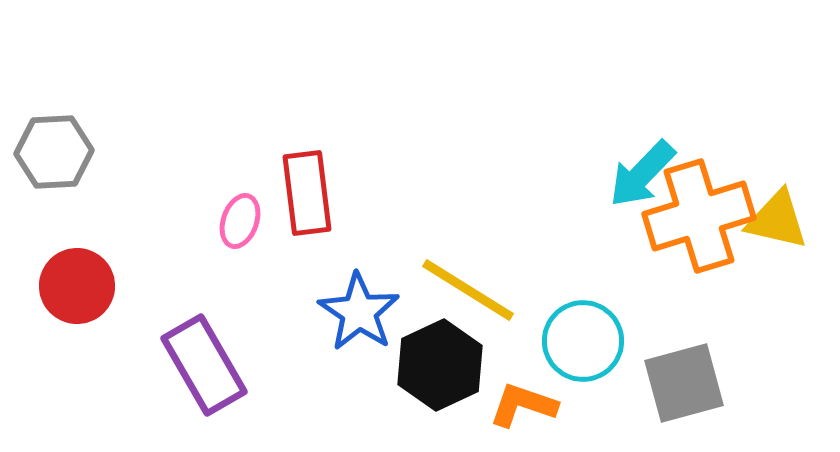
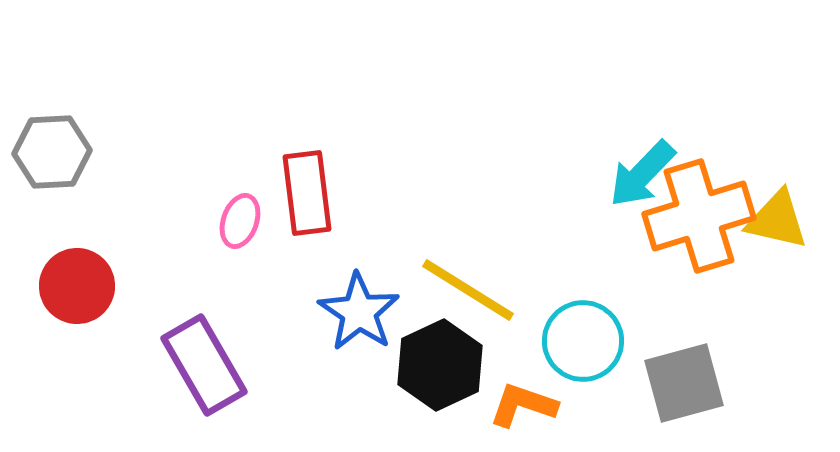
gray hexagon: moved 2 px left
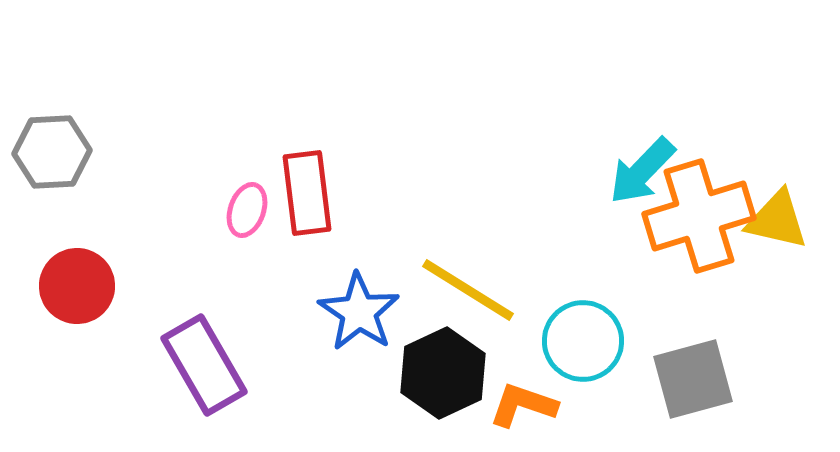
cyan arrow: moved 3 px up
pink ellipse: moved 7 px right, 11 px up
black hexagon: moved 3 px right, 8 px down
gray square: moved 9 px right, 4 px up
